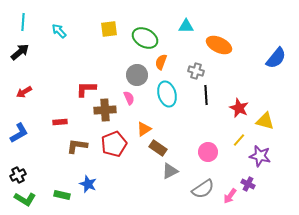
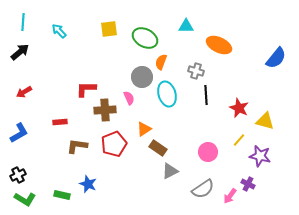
gray circle: moved 5 px right, 2 px down
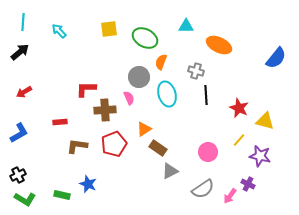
gray circle: moved 3 px left
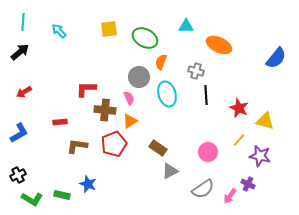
brown cross: rotated 10 degrees clockwise
orange triangle: moved 14 px left, 8 px up
green L-shape: moved 7 px right
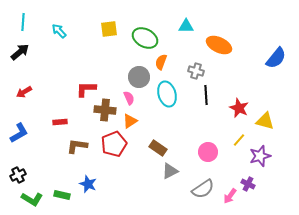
purple star: rotated 30 degrees counterclockwise
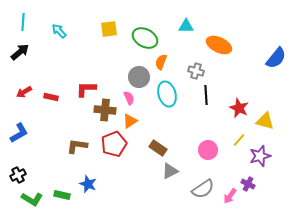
red rectangle: moved 9 px left, 25 px up; rotated 16 degrees clockwise
pink circle: moved 2 px up
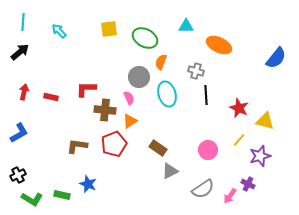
red arrow: rotated 133 degrees clockwise
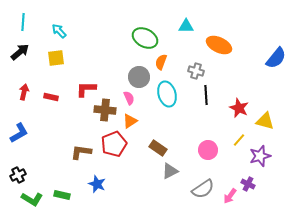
yellow square: moved 53 px left, 29 px down
brown L-shape: moved 4 px right, 6 px down
blue star: moved 9 px right
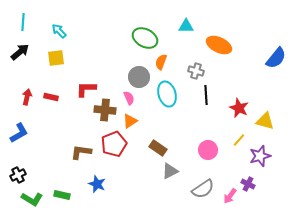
red arrow: moved 3 px right, 5 px down
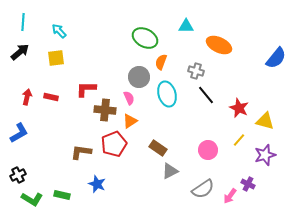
black line: rotated 36 degrees counterclockwise
purple star: moved 5 px right, 1 px up
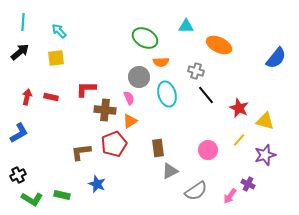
orange semicircle: rotated 112 degrees counterclockwise
brown rectangle: rotated 48 degrees clockwise
brown L-shape: rotated 15 degrees counterclockwise
gray semicircle: moved 7 px left, 2 px down
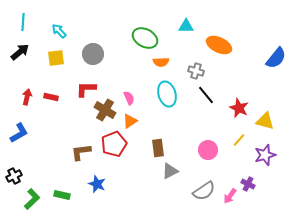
gray circle: moved 46 px left, 23 px up
brown cross: rotated 25 degrees clockwise
black cross: moved 4 px left, 1 px down
gray semicircle: moved 8 px right
green L-shape: rotated 75 degrees counterclockwise
